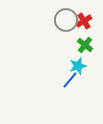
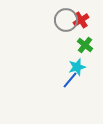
red cross: moved 3 px left, 1 px up
cyan star: moved 1 px left, 1 px down
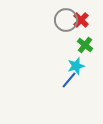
red cross: rotated 14 degrees counterclockwise
cyan star: moved 1 px left, 1 px up
blue line: moved 1 px left
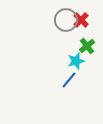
green cross: moved 2 px right, 1 px down; rotated 14 degrees clockwise
cyan star: moved 5 px up
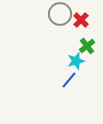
gray circle: moved 6 px left, 6 px up
